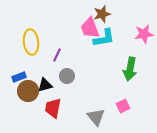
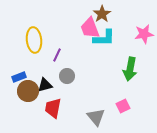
brown star: rotated 18 degrees counterclockwise
cyan L-shape: rotated 10 degrees clockwise
yellow ellipse: moved 3 px right, 2 px up
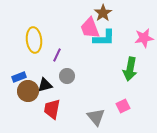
brown star: moved 1 px right, 1 px up
pink star: moved 4 px down
red trapezoid: moved 1 px left, 1 px down
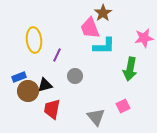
cyan L-shape: moved 8 px down
gray circle: moved 8 px right
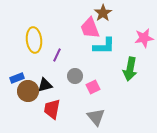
blue rectangle: moved 2 px left, 1 px down
pink square: moved 30 px left, 19 px up
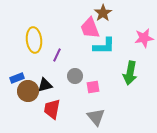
green arrow: moved 4 px down
pink square: rotated 16 degrees clockwise
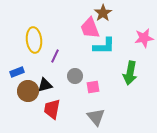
purple line: moved 2 px left, 1 px down
blue rectangle: moved 6 px up
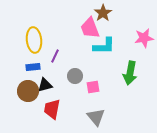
blue rectangle: moved 16 px right, 5 px up; rotated 16 degrees clockwise
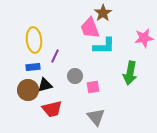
brown circle: moved 1 px up
red trapezoid: rotated 115 degrees counterclockwise
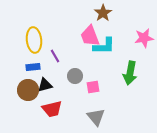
pink trapezoid: moved 8 px down
purple line: rotated 56 degrees counterclockwise
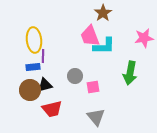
purple line: moved 12 px left; rotated 32 degrees clockwise
brown circle: moved 2 px right
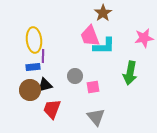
red trapezoid: rotated 125 degrees clockwise
